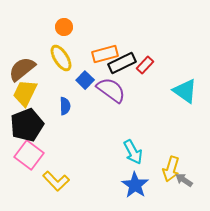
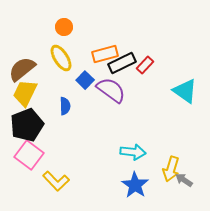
cyan arrow: rotated 55 degrees counterclockwise
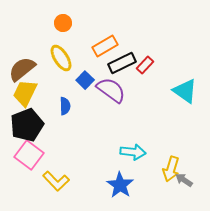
orange circle: moved 1 px left, 4 px up
orange rectangle: moved 8 px up; rotated 15 degrees counterclockwise
blue star: moved 15 px left
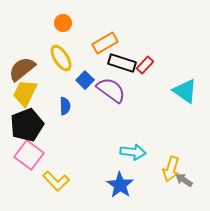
orange rectangle: moved 3 px up
black rectangle: rotated 44 degrees clockwise
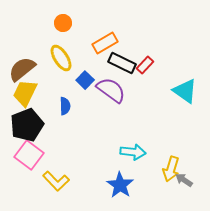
black rectangle: rotated 8 degrees clockwise
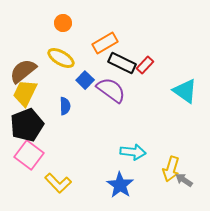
yellow ellipse: rotated 28 degrees counterclockwise
brown semicircle: moved 1 px right, 2 px down
yellow L-shape: moved 2 px right, 2 px down
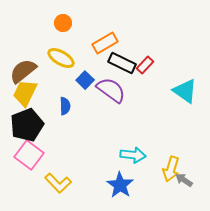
cyan arrow: moved 3 px down
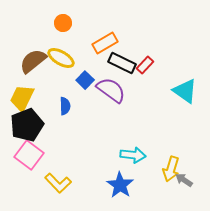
brown semicircle: moved 10 px right, 10 px up
yellow trapezoid: moved 3 px left, 5 px down
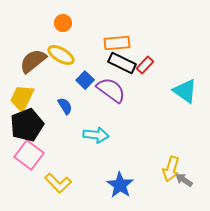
orange rectangle: moved 12 px right; rotated 25 degrees clockwise
yellow ellipse: moved 3 px up
blue semicircle: rotated 30 degrees counterclockwise
cyan arrow: moved 37 px left, 20 px up
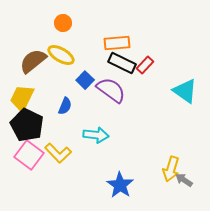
blue semicircle: rotated 54 degrees clockwise
black pentagon: rotated 24 degrees counterclockwise
yellow L-shape: moved 30 px up
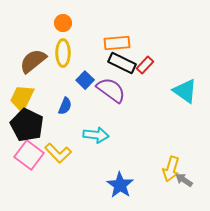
yellow ellipse: moved 2 px right, 2 px up; rotated 60 degrees clockwise
